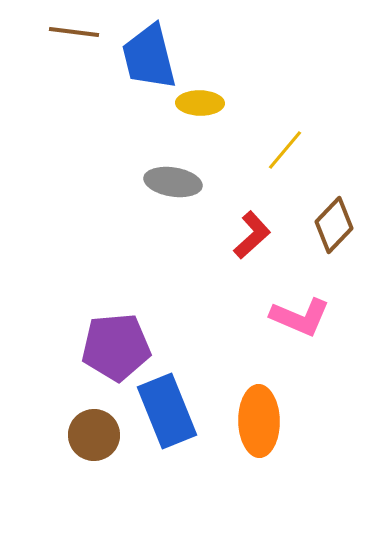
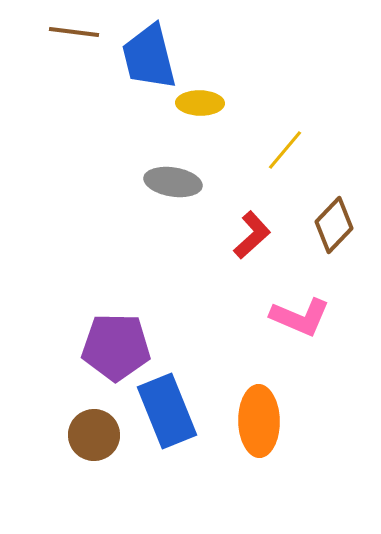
purple pentagon: rotated 6 degrees clockwise
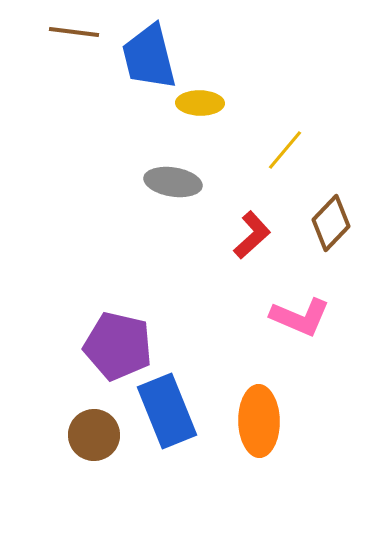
brown diamond: moved 3 px left, 2 px up
purple pentagon: moved 2 px right, 1 px up; rotated 12 degrees clockwise
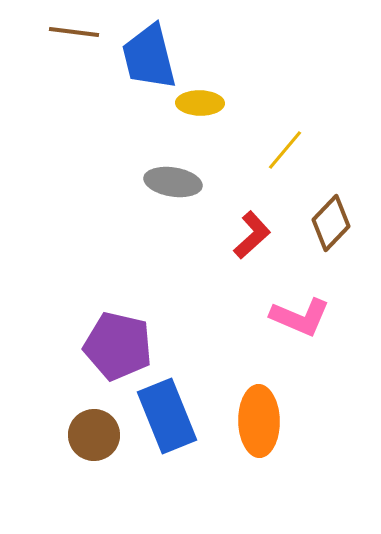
blue rectangle: moved 5 px down
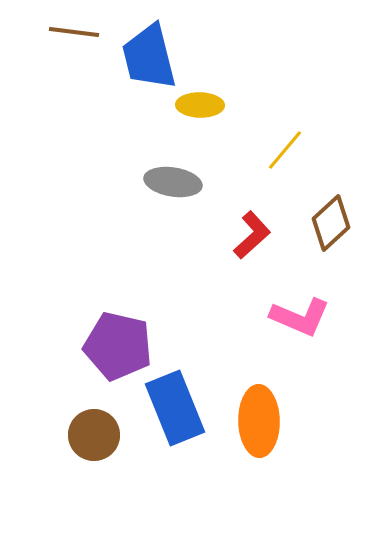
yellow ellipse: moved 2 px down
brown diamond: rotated 4 degrees clockwise
blue rectangle: moved 8 px right, 8 px up
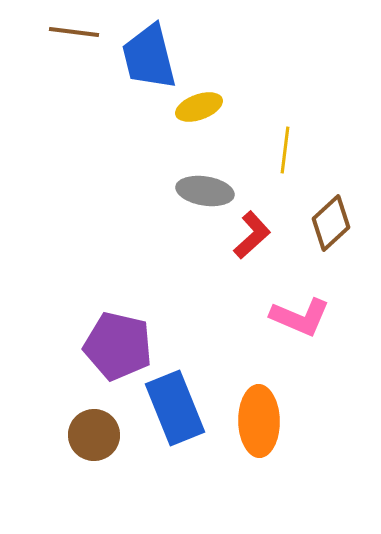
yellow ellipse: moved 1 px left, 2 px down; rotated 21 degrees counterclockwise
yellow line: rotated 33 degrees counterclockwise
gray ellipse: moved 32 px right, 9 px down
